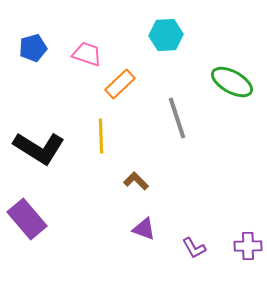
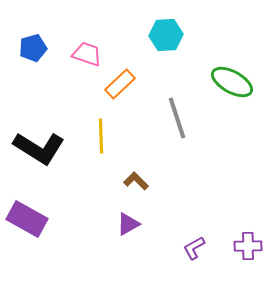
purple rectangle: rotated 21 degrees counterclockwise
purple triangle: moved 16 px left, 5 px up; rotated 50 degrees counterclockwise
purple L-shape: rotated 90 degrees clockwise
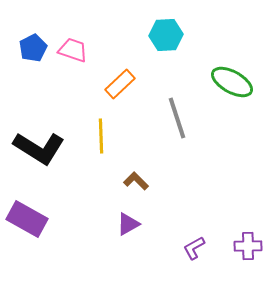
blue pentagon: rotated 12 degrees counterclockwise
pink trapezoid: moved 14 px left, 4 px up
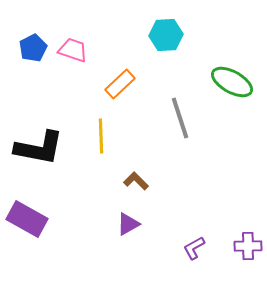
gray line: moved 3 px right
black L-shape: rotated 21 degrees counterclockwise
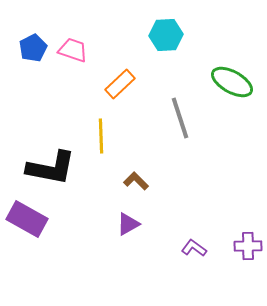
black L-shape: moved 12 px right, 20 px down
purple L-shape: rotated 65 degrees clockwise
